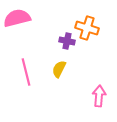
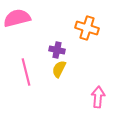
purple cross: moved 10 px left, 9 px down
pink arrow: moved 1 px left, 1 px down
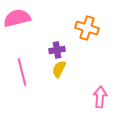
purple cross: rotated 21 degrees counterclockwise
pink line: moved 4 px left
pink arrow: moved 2 px right
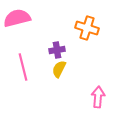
pink line: moved 1 px right, 5 px up
pink arrow: moved 2 px left
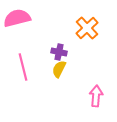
orange cross: rotated 30 degrees clockwise
purple cross: moved 2 px right, 2 px down; rotated 21 degrees clockwise
pink arrow: moved 2 px left, 1 px up
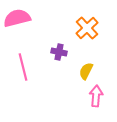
yellow semicircle: moved 27 px right, 2 px down
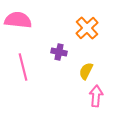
pink semicircle: moved 1 px right, 2 px down; rotated 20 degrees clockwise
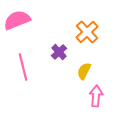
pink semicircle: moved 1 px left; rotated 28 degrees counterclockwise
orange cross: moved 4 px down
purple cross: rotated 35 degrees clockwise
yellow semicircle: moved 2 px left
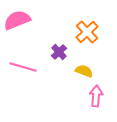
pink line: rotated 60 degrees counterclockwise
yellow semicircle: rotated 84 degrees clockwise
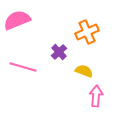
orange cross: rotated 20 degrees clockwise
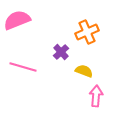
purple cross: moved 2 px right
